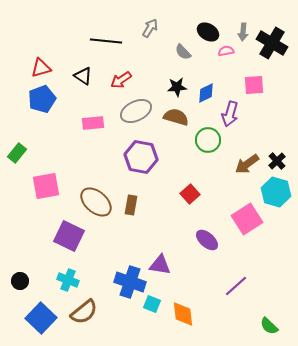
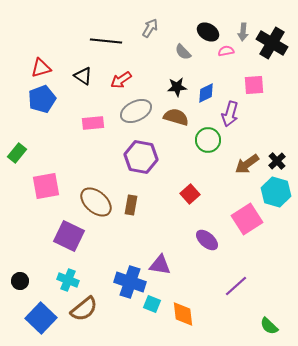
brown semicircle at (84, 312): moved 3 px up
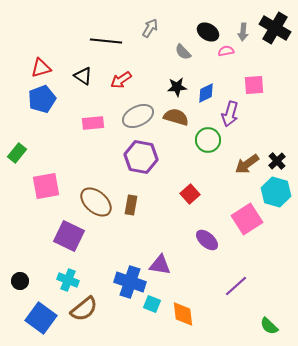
black cross at (272, 43): moved 3 px right, 15 px up
gray ellipse at (136, 111): moved 2 px right, 5 px down
blue square at (41, 318): rotated 8 degrees counterclockwise
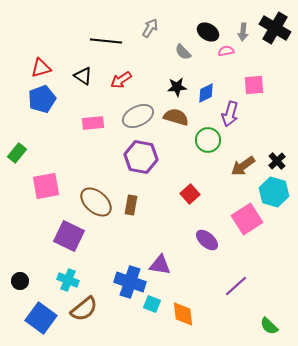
brown arrow at (247, 164): moved 4 px left, 2 px down
cyan hexagon at (276, 192): moved 2 px left
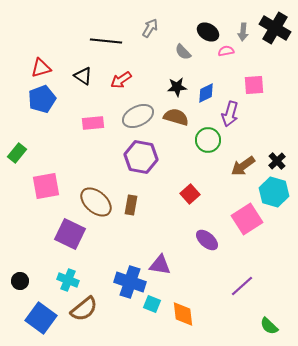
purple square at (69, 236): moved 1 px right, 2 px up
purple line at (236, 286): moved 6 px right
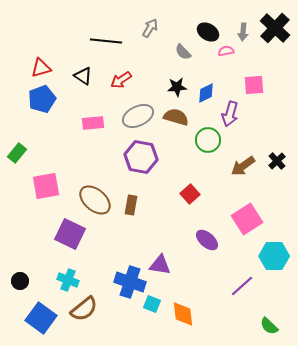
black cross at (275, 28): rotated 12 degrees clockwise
cyan hexagon at (274, 192): moved 64 px down; rotated 16 degrees counterclockwise
brown ellipse at (96, 202): moved 1 px left, 2 px up
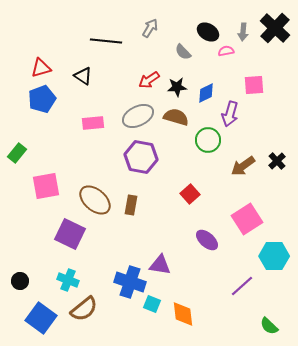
red arrow at (121, 80): moved 28 px right
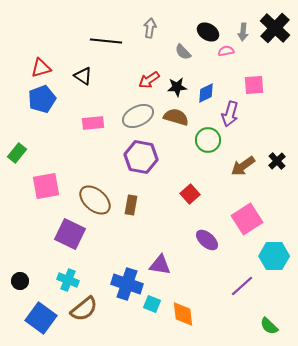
gray arrow at (150, 28): rotated 24 degrees counterclockwise
blue cross at (130, 282): moved 3 px left, 2 px down
